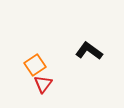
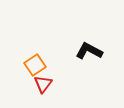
black L-shape: rotated 8 degrees counterclockwise
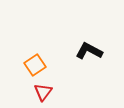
red triangle: moved 8 px down
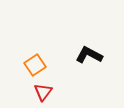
black L-shape: moved 4 px down
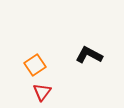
red triangle: moved 1 px left
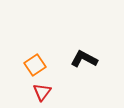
black L-shape: moved 5 px left, 4 px down
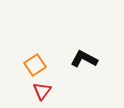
red triangle: moved 1 px up
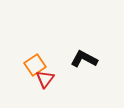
red triangle: moved 3 px right, 12 px up
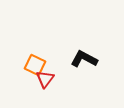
orange square: rotated 30 degrees counterclockwise
